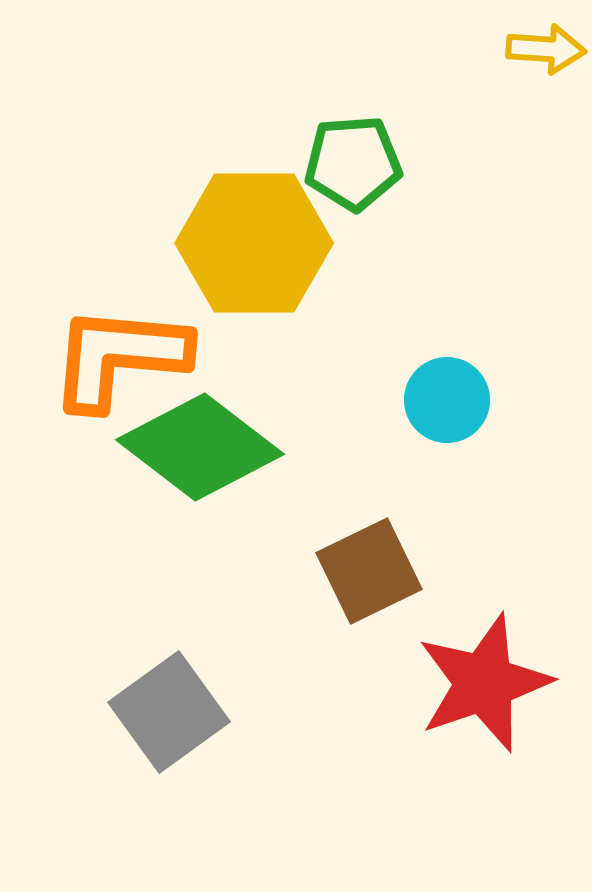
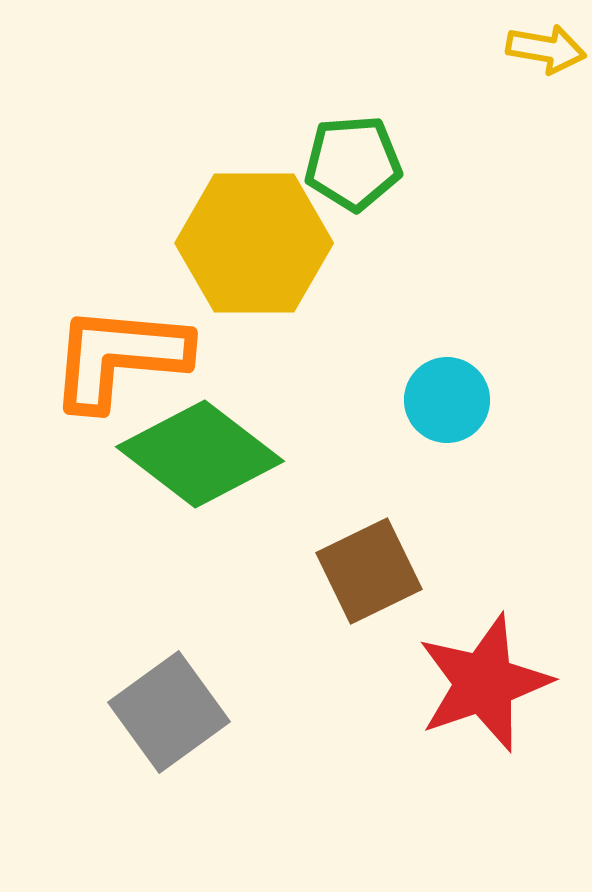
yellow arrow: rotated 6 degrees clockwise
green diamond: moved 7 px down
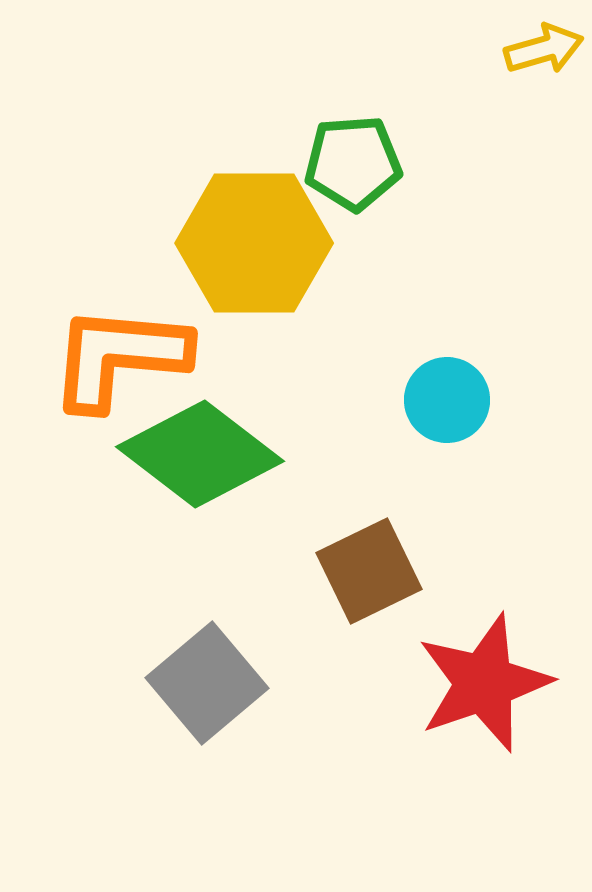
yellow arrow: moved 2 px left; rotated 26 degrees counterclockwise
gray square: moved 38 px right, 29 px up; rotated 4 degrees counterclockwise
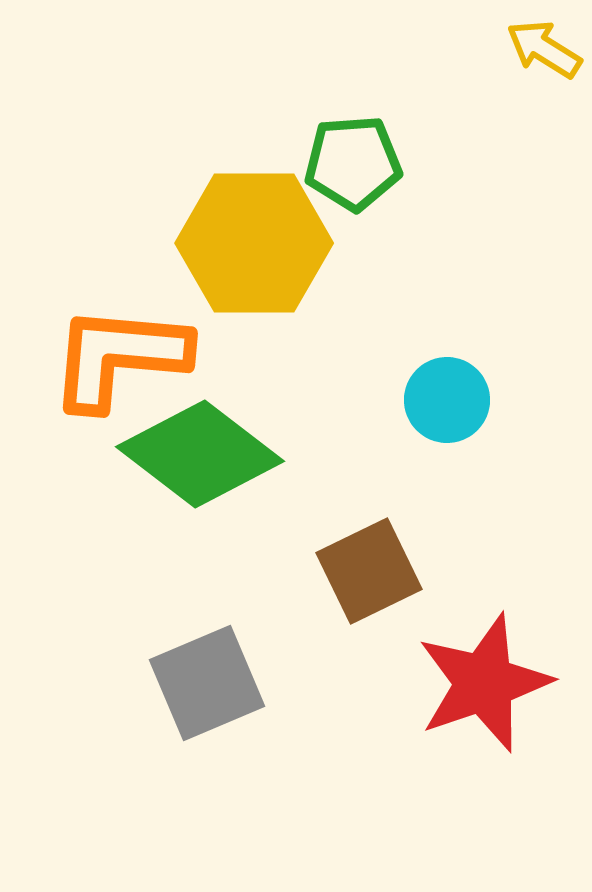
yellow arrow: rotated 132 degrees counterclockwise
gray square: rotated 17 degrees clockwise
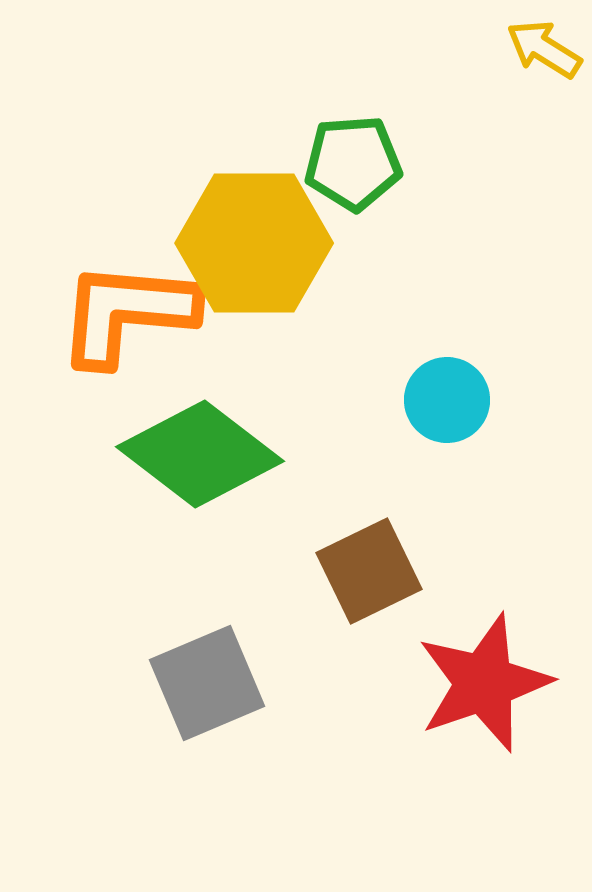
orange L-shape: moved 8 px right, 44 px up
